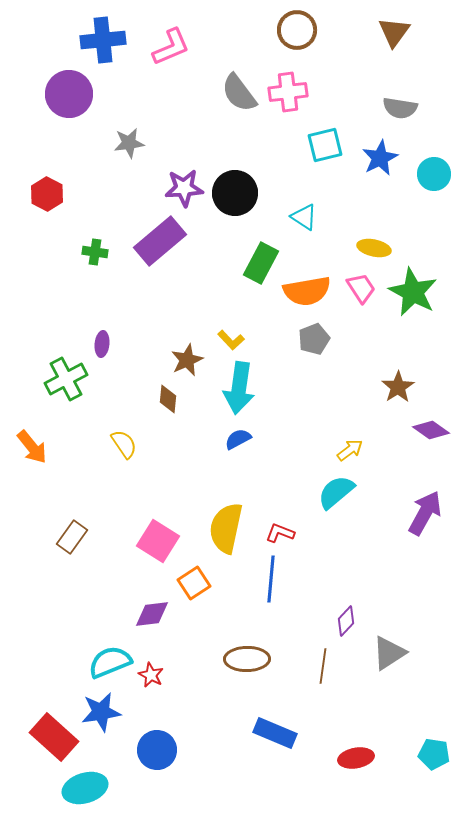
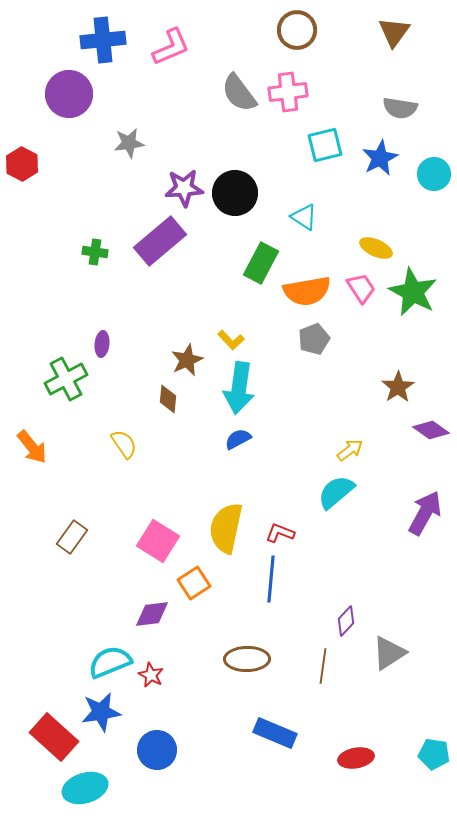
red hexagon at (47, 194): moved 25 px left, 30 px up
yellow ellipse at (374, 248): moved 2 px right; rotated 12 degrees clockwise
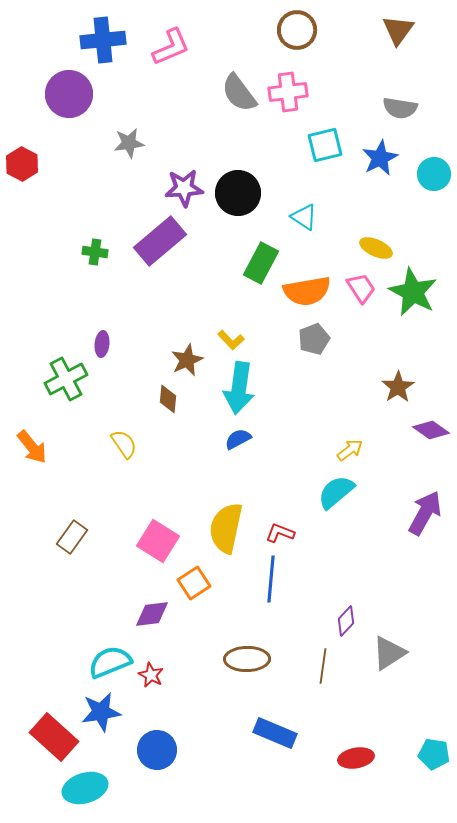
brown triangle at (394, 32): moved 4 px right, 2 px up
black circle at (235, 193): moved 3 px right
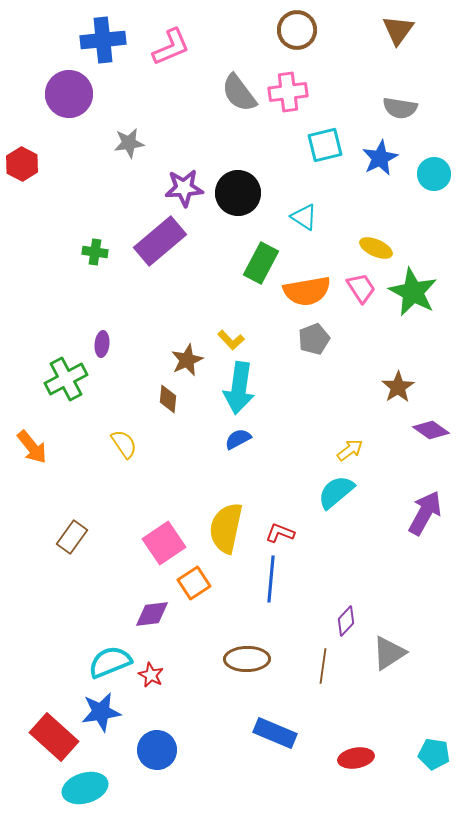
pink square at (158, 541): moved 6 px right, 2 px down; rotated 24 degrees clockwise
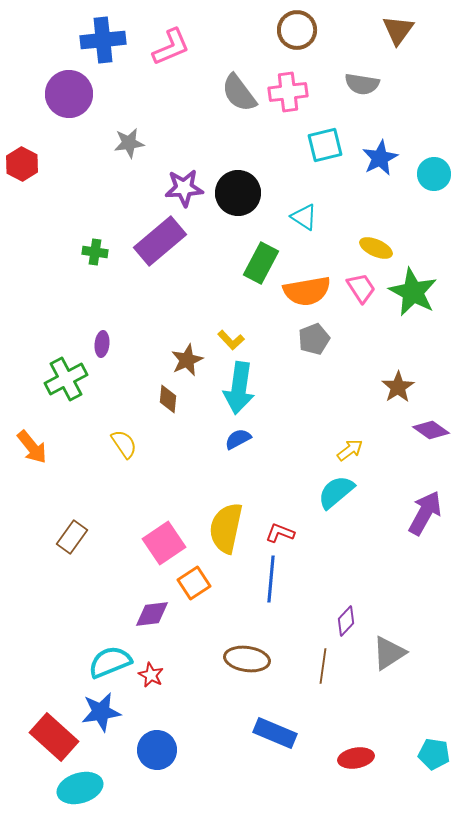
gray semicircle at (400, 108): moved 38 px left, 24 px up
brown ellipse at (247, 659): rotated 9 degrees clockwise
cyan ellipse at (85, 788): moved 5 px left
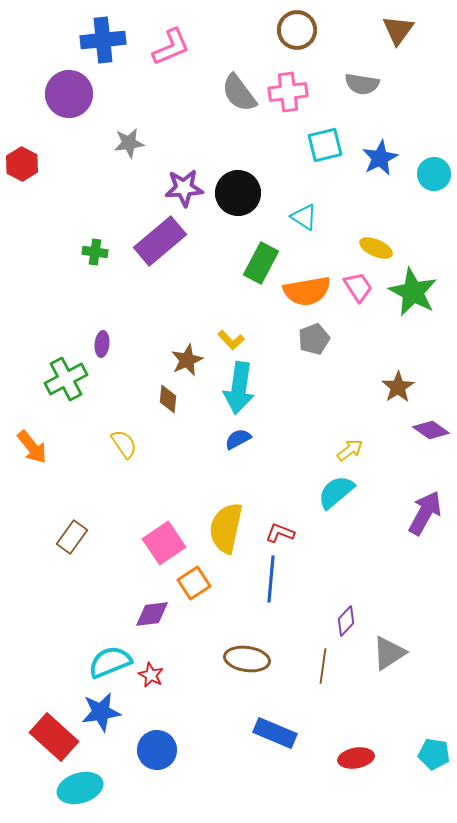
pink trapezoid at (361, 288): moved 3 px left, 1 px up
